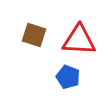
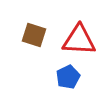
blue pentagon: rotated 25 degrees clockwise
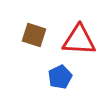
blue pentagon: moved 8 px left
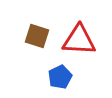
brown square: moved 3 px right, 1 px down
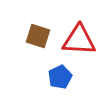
brown square: moved 1 px right
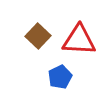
brown square: rotated 25 degrees clockwise
